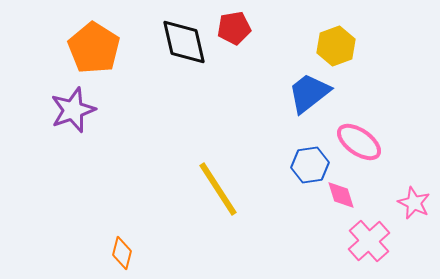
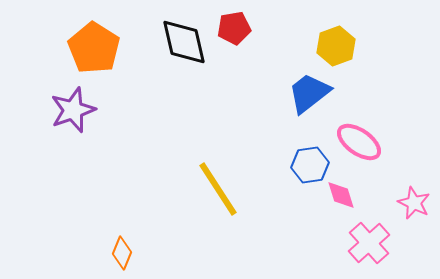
pink cross: moved 2 px down
orange diamond: rotated 8 degrees clockwise
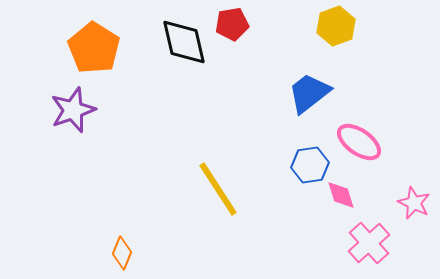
red pentagon: moved 2 px left, 4 px up
yellow hexagon: moved 20 px up
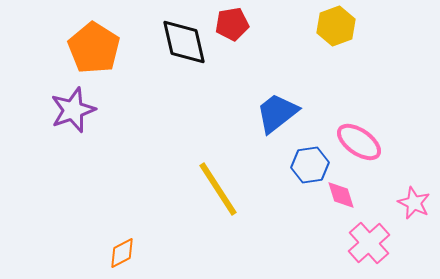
blue trapezoid: moved 32 px left, 20 px down
orange diamond: rotated 40 degrees clockwise
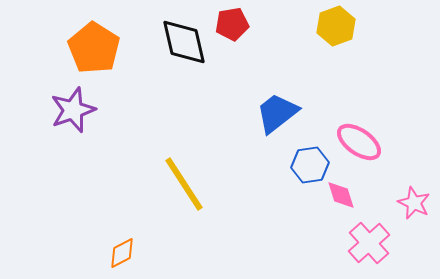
yellow line: moved 34 px left, 5 px up
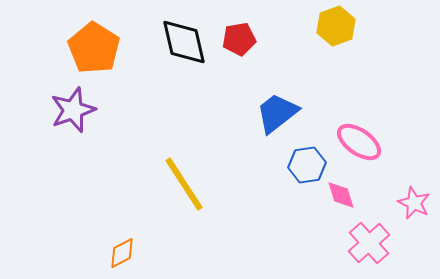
red pentagon: moved 7 px right, 15 px down
blue hexagon: moved 3 px left
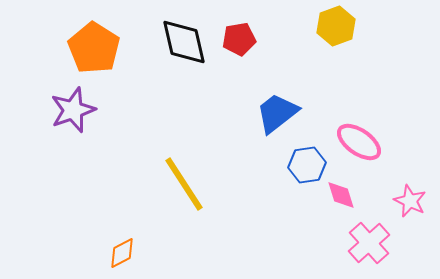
pink star: moved 4 px left, 2 px up
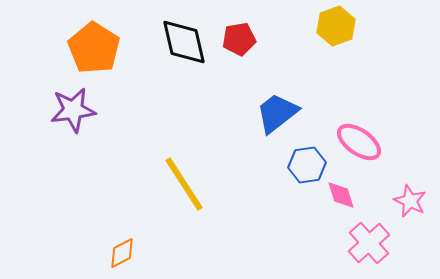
purple star: rotated 12 degrees clockwise
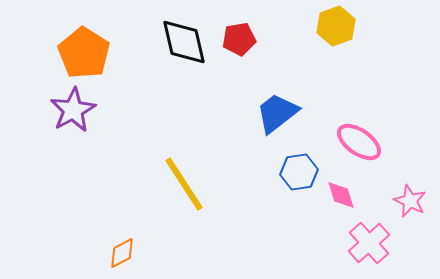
orange pentagon: moved 10 px left, 5 px down
purple star: rotated 21 degrees counterclockwise
blue hexagon: moved 8 px left, 7 px down
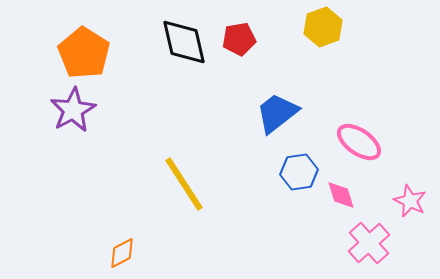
yellow hexagon: moved 13 px left, 1 px down
